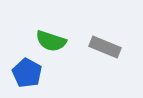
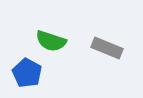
gray rectangle: moved 2 px right, 1 px down
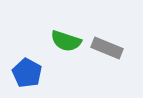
green semicircle: moved 15 px right
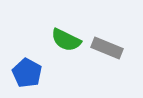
green semicircle: moved 1 px up; rotated 8 degrees clockwise
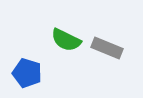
blue pentagon: rotated 12 degrees counterclockwise
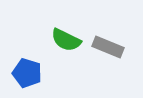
gray rectangle: moved 1 px right, 1 px up
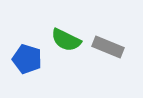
blue pentagon: moved 14 px up
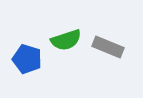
green semicircle: rotated 44 degrees counterclockwise
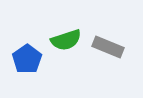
blue pentagon: rotated 20 degrees clockwise
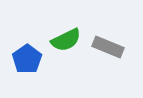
green semicircle: rotated 8 degrees counterclockwise
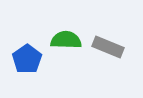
green semicircle: rotated 152 degrees counterclockwise
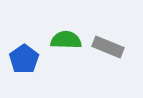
blue pentagon: moved 3 px left
